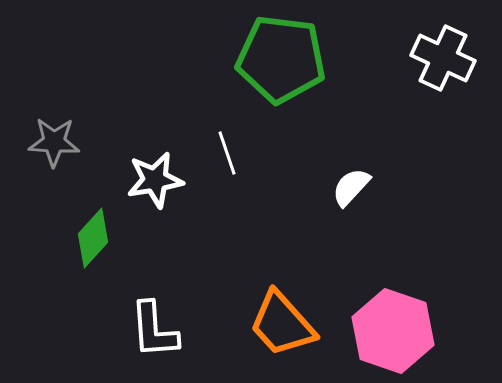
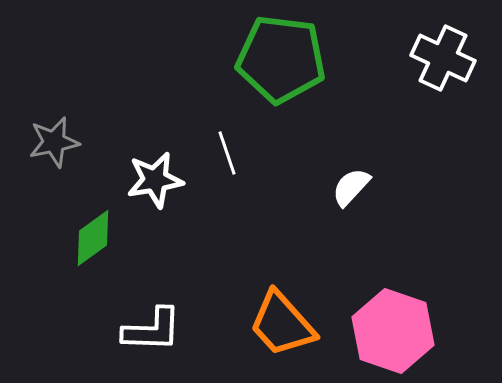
gray star: rotated 15 degrees counterclockwise
green diamond: rotated 12 degrees clockwise
white L-shape: moved 2 px left; rotated 84 degrees counterclockwise
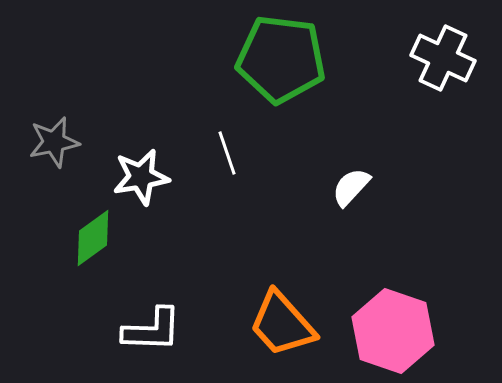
white star: moved 14 px left, 3 px up
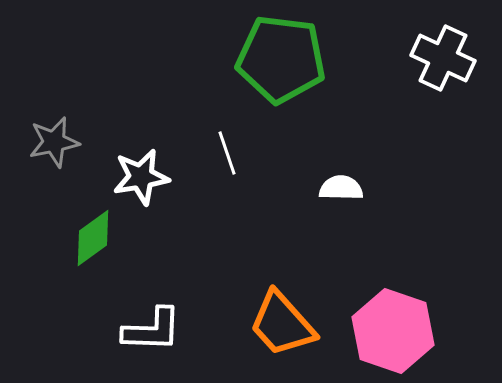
white semicircle: moved 10 px left, 1 px down; rotated 48 degrees clockwise
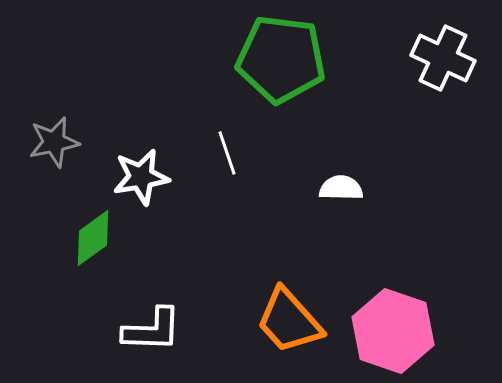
orange trapezoid: moved 7 px right, 3 px up
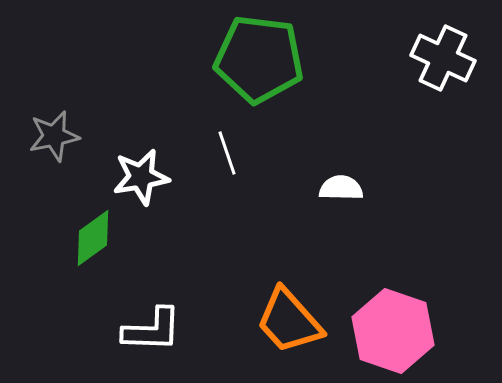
green pentagon: moved 22 px left
gray star: moved 6 px up
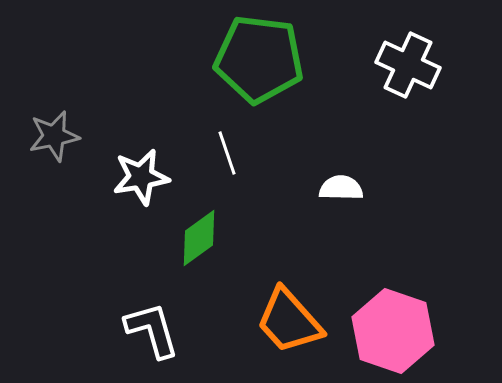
white cross: moved 35 px left, 7 px down
green diamond: moved 106 px right
white L-shape: rotated 108 degrees counterclockwise
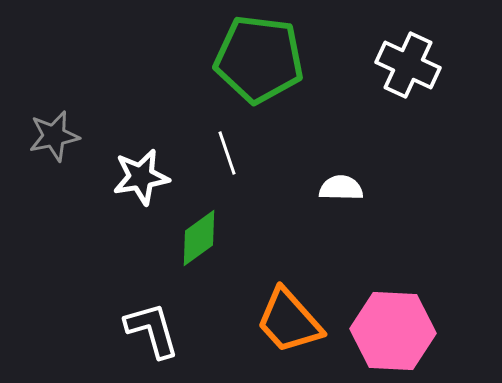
pink hexagon: rotated 16 degrees counterclockwise
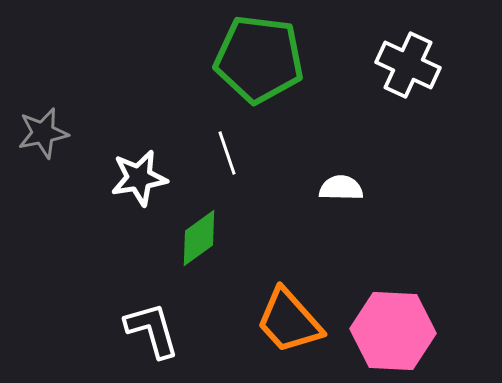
gray star: moved 11 px left, 3 px up
white star: moved 2 px left, 1 px down
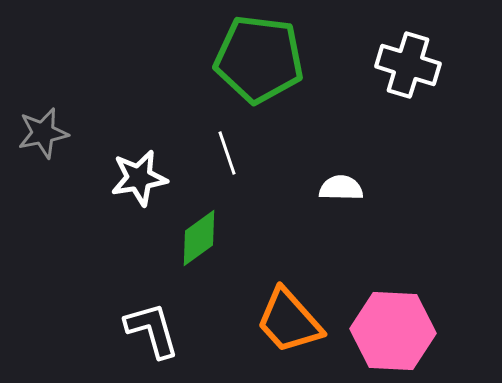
white cross: rotated 8 degrees counterclockwise
